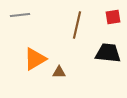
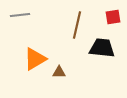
black trapezoid: moved 6 px left, 5 px up
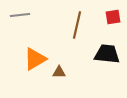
black trapezoid: moved 5 px right, 6 px down
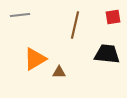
brown line: moved 2 px left
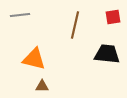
orange triangle: moved 1 px left; rotated 45 degrees clockwise
brown triangle: moved 17 px left, 14 px down
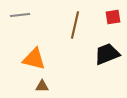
black trapezoid: rotated 28 degrees counterclockwise
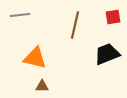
orange triangle: moved 1 px right, 1 px up
